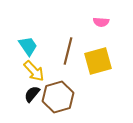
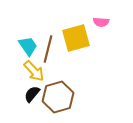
brown line: moved 20 px left, 2 px up
yellow square: moved 22 px left, 23 px up
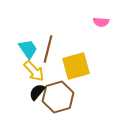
yellow square: moved 28 px down
cyan trapezoid: moved 3 px down
black semicircle: moved 5 px right, 2 px up
